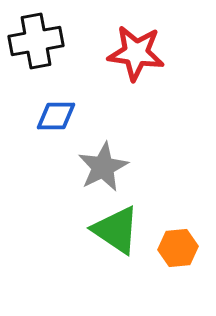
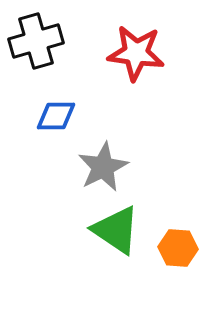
black cross: rotated 6 degrees counterclockwise
orange hexagon: rotated 9 degrees clockwise
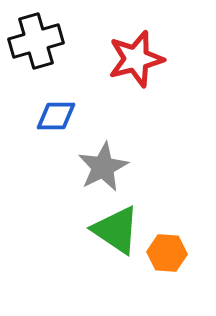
red star: moved 6 px down; rotated 22 degrees counterclockwise
orange hexagon: moved 11 px left, 5 px down
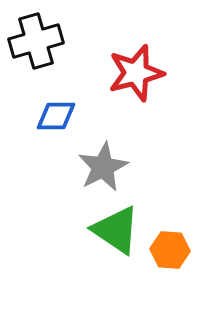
red star: moved 14 px down
orange hexagon: moved 3 px right, 3 px up
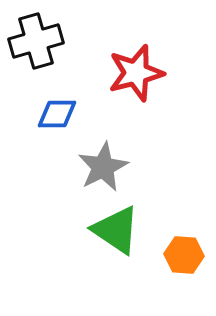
blue diamond: moved 1 px right, 2 px up
orange hexagon: moved 14 px right, 5 px down
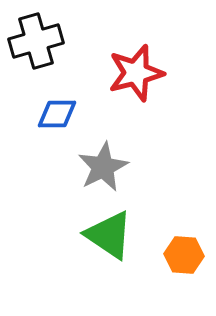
green triangle: moved 7 px left, 5 px down
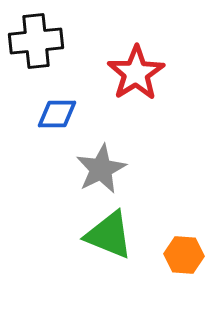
black cross: rotated 10 degrees clockwise
red star: rotated 18 degrees counterclockwise
gray star: moved 2 px left, 2 px down
green triangle: rotated 12 degrees counterclockwise
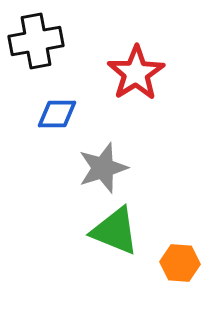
black cross: rotated 4 degrees counterclockwise
gray star: moved 2 px right, 1 px up; rotated 9 degrees clockwise
green triangle: moved 6 px right, 4 px up
orange hexagon: moved 4 px left, 8 px down
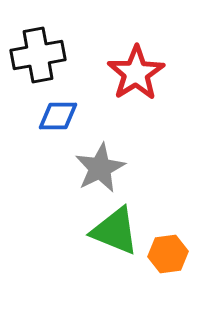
black cross: moved 2 px right, 14 px down
blue diamond: moved 1 px right, 2 px down
gray star: moved 3 px left; rotated 9 degrees counterclockwise
orange hexagon: moved 12 px left, 9 px up; rotated 12 degrees counterclockwise
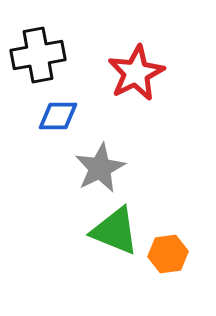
red star: rotated 6 degrees clockwise
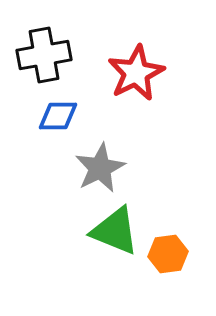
black cross: moved 6 px right
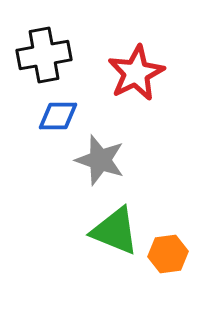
gray star: moved 8 px up; rotated 27 degrees counterclockwise
